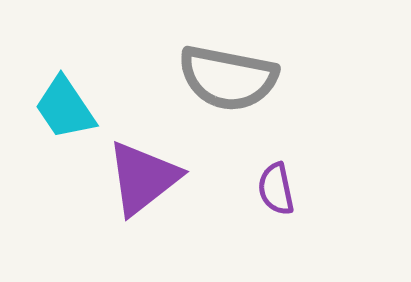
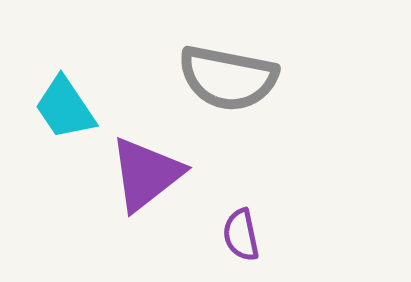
purple triangle: moved 3 px right, 4 px up
purple semicircle: moved 35 px left, 46 px down
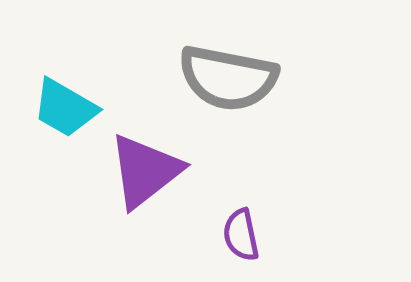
cyan trapezoid: rotated 26 degrees counterclockwise
purple triangle: moved 1 px left, 3 px up
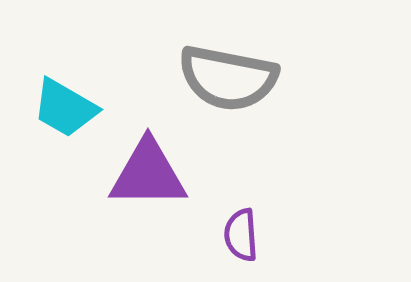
purple triangle: moved 3 px right, 3 px down; rotated 38 degrees clockwise
purple semicircle: rotated 8 degrees clockwise
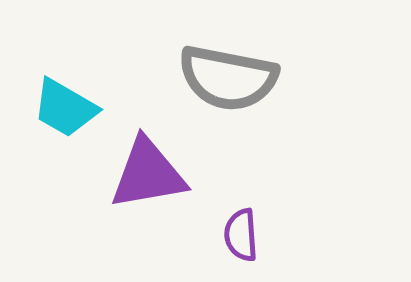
purple triangle: rotated 10 degrees counterclockwise
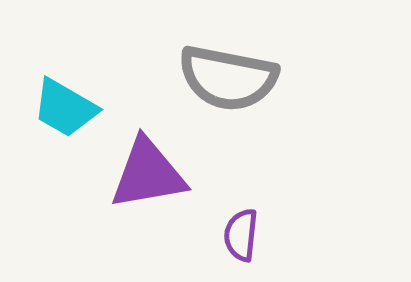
purple semicircle: rotated 10 degrees clockwise
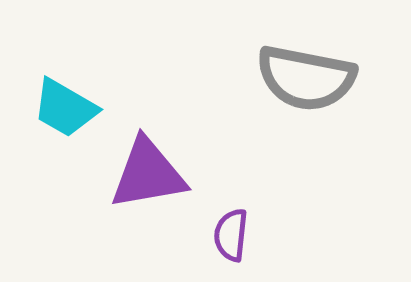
gray semicircle: moved 78 px right
purple semicircle: moved 10 px left
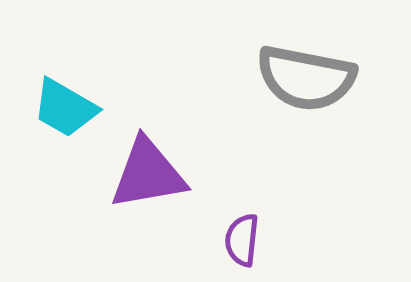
purple semicircle: moved 11 px right, 5 px down
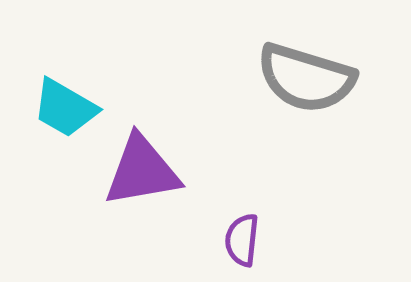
gray semicircle: rotated 6 degrees clockwise
purple triangle: moved 6 px left, 3 px up
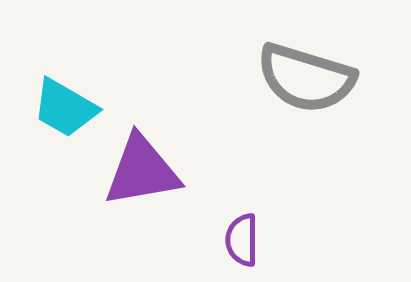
purple semicircle: rotated 6 degrees counterclockwise
